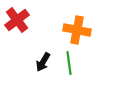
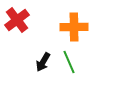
orange cross: moved 3 px left, 3 px up; rotated 12 degrees counterclockwise
green line: moved 1 px up; rotated 15 degrees counterclockwise
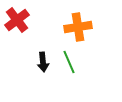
orange cross: moved 4 px right; rotated 8 degrees counterclockwise
black arrow: rotated 36 degrees counterclockwise
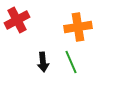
red cross: rotated 10 degrees clockwise
green line: moved 2 px right
